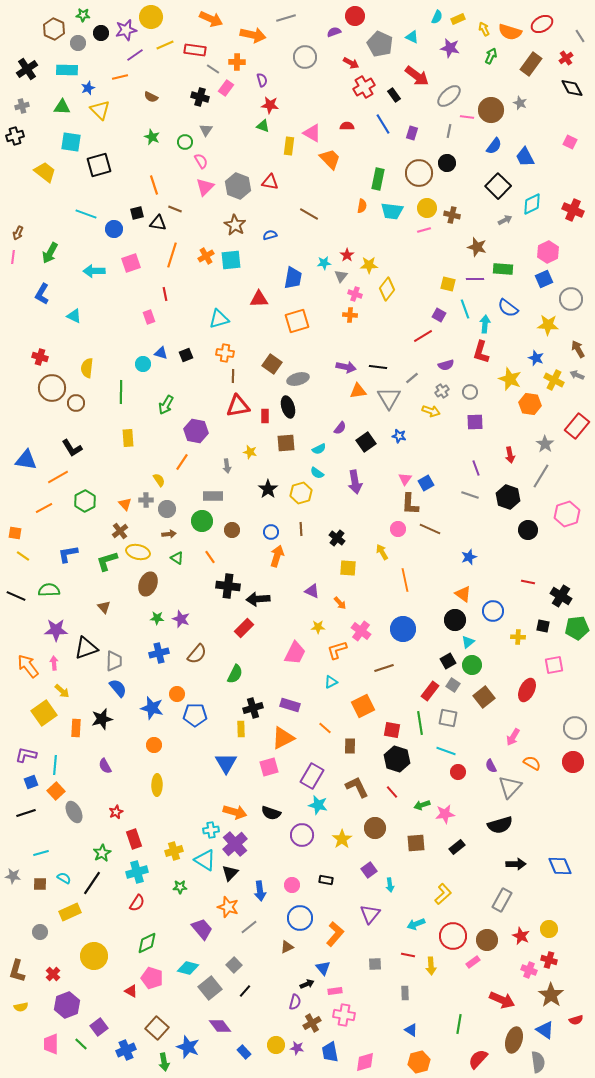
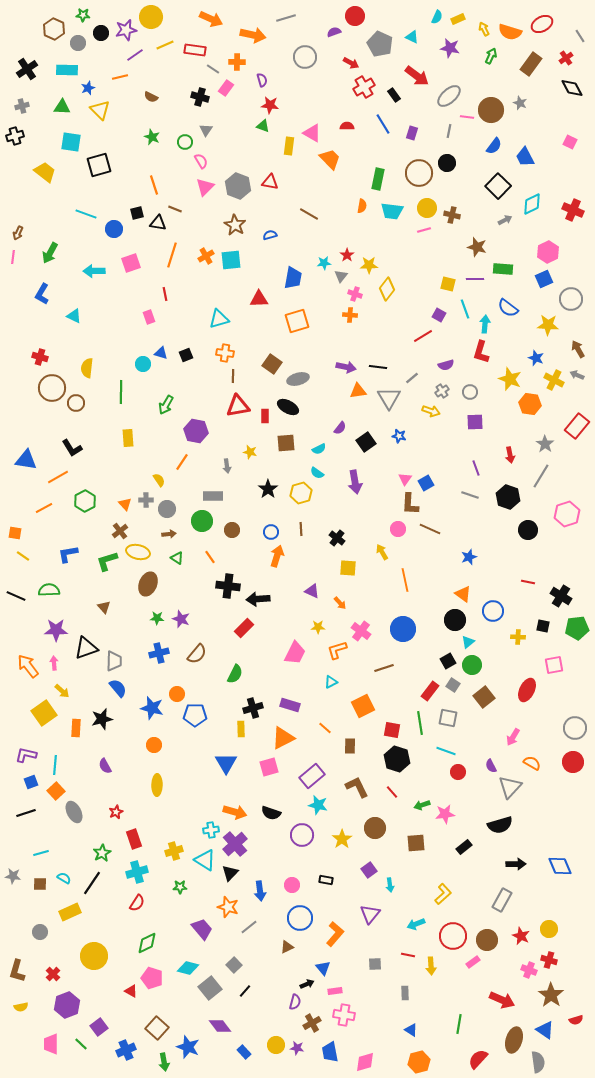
black ellipse at (288, 407): rotated 45 degrees counterclockwise
purple rectangle at (312, 776): rotated 20 degrees clockwise
black rectangle at (457, 847): moved 7 px right
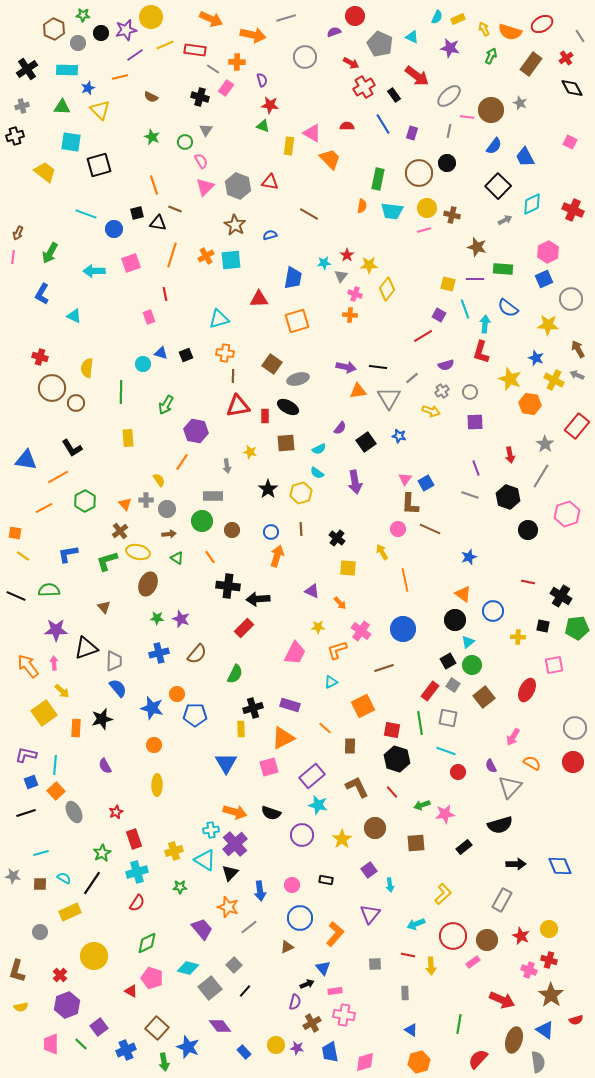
red cross at (53, 974): moved 7 px right, 1 px down
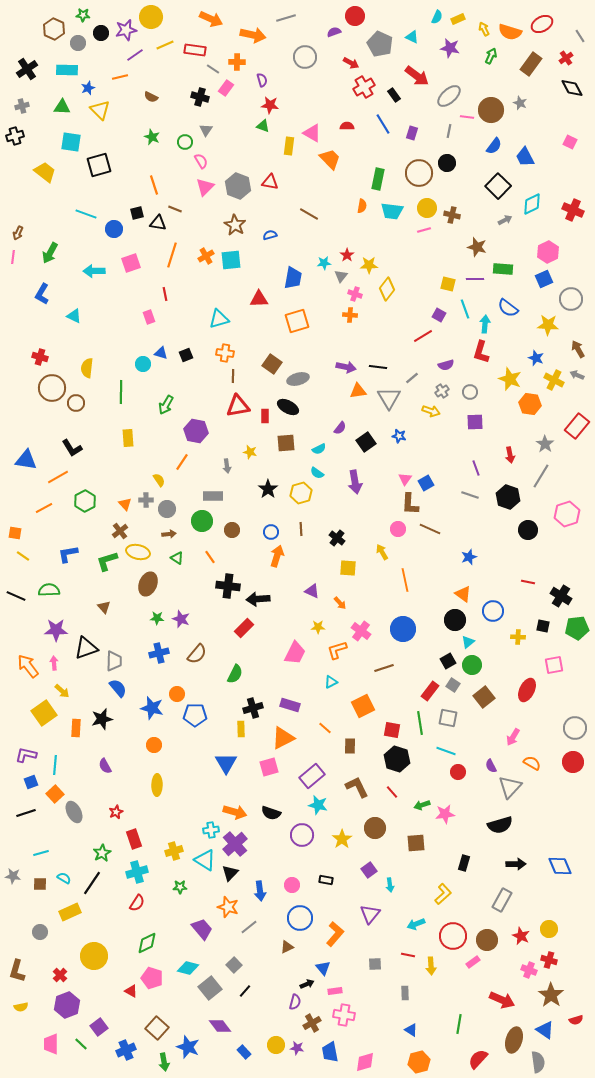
orange square at (56, 791): moved 1 px left, 3 px down
black rectangle at (464, 847): moved 16 px down; rotated 35 degrees counterclockwise
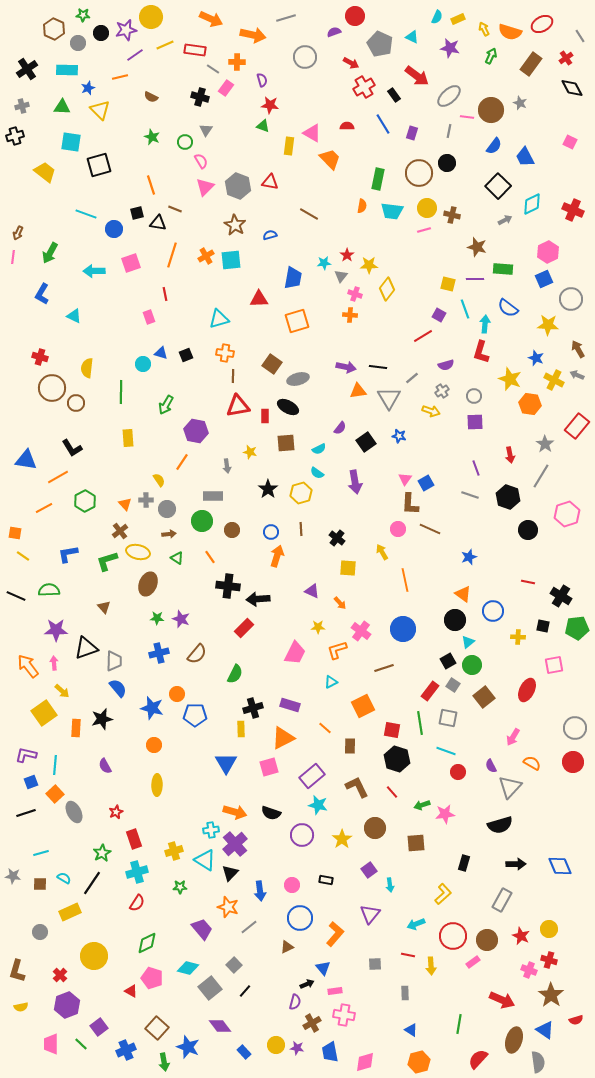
orange line at (154, 185): moved 3 px left
gray circle at (470, 392): moved 4 px right, 4 px down
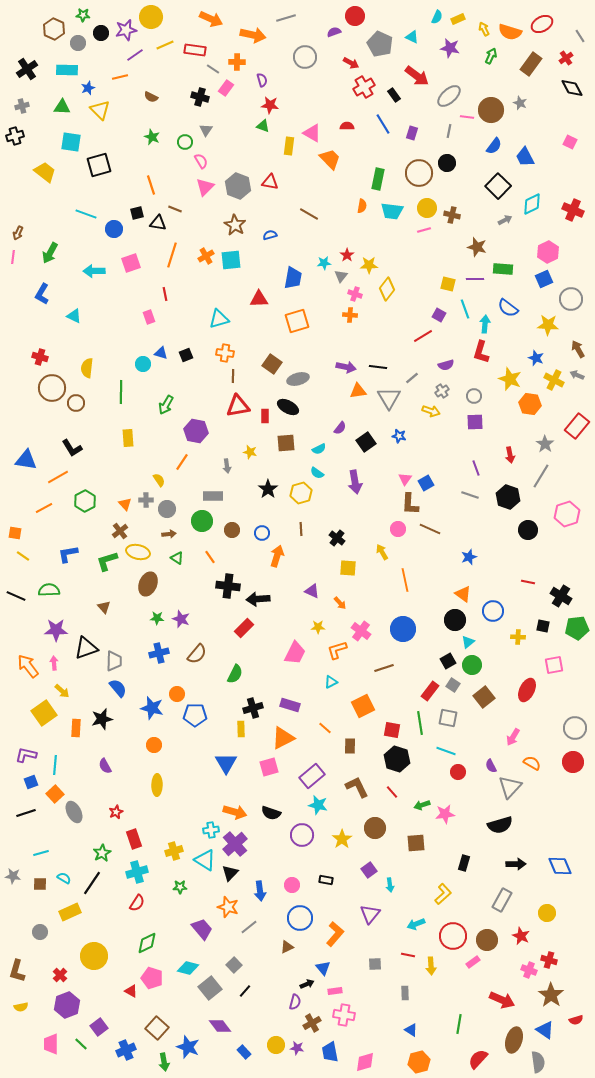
blue circle at (271, 532): moved 9 px left, 1 px down
yellow circle at (549, 929): moved 2 px left, 16 px up
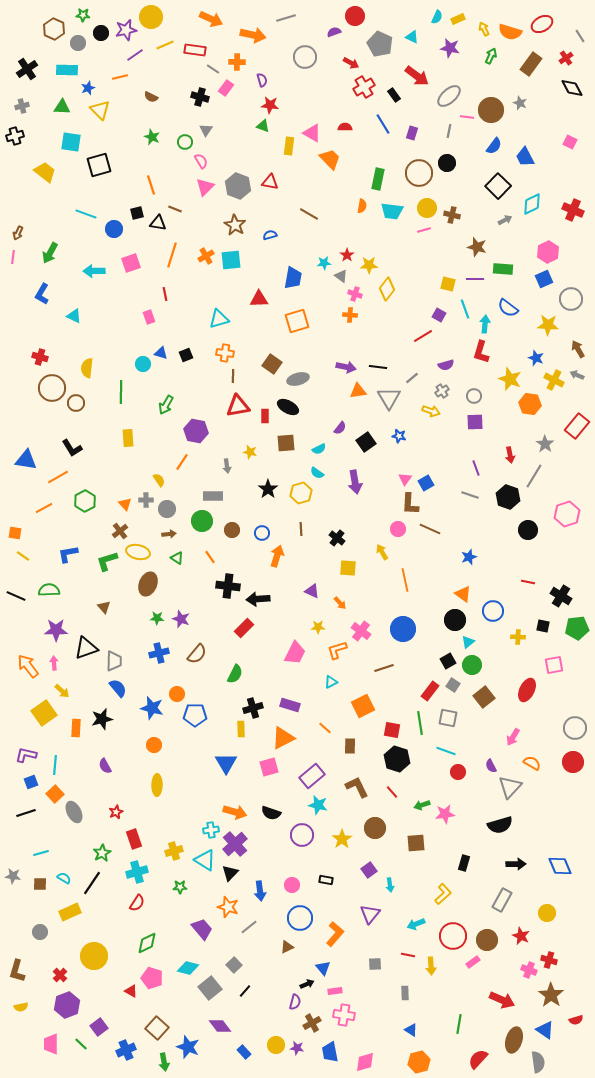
red semicircle at (347, 126): moved 2 px left, 1 px down
gray triangle at (341, 276): rotated 32 degrees counterclockwise
gray line at (541, 476): moved 7 px left
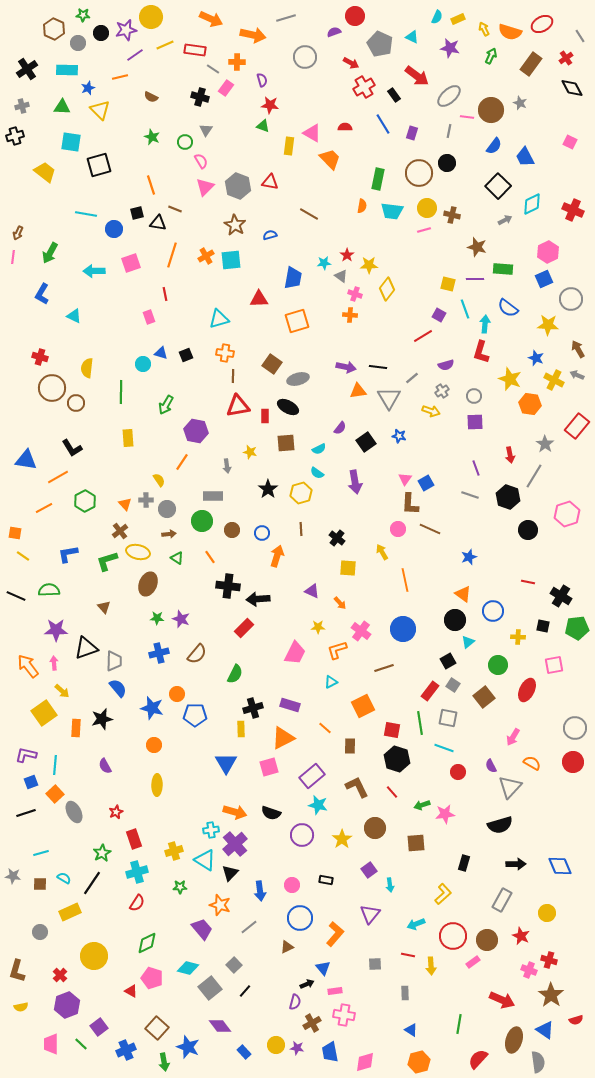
cyan line at (86, 214): rotated 10 degrees counterclockwise
green circle at (472, 665): moved 26 px right
cyan line at (446, 751): moved 2 px left, 3 px up
orange star at (228, 907): moved 8 px left, 2 px up
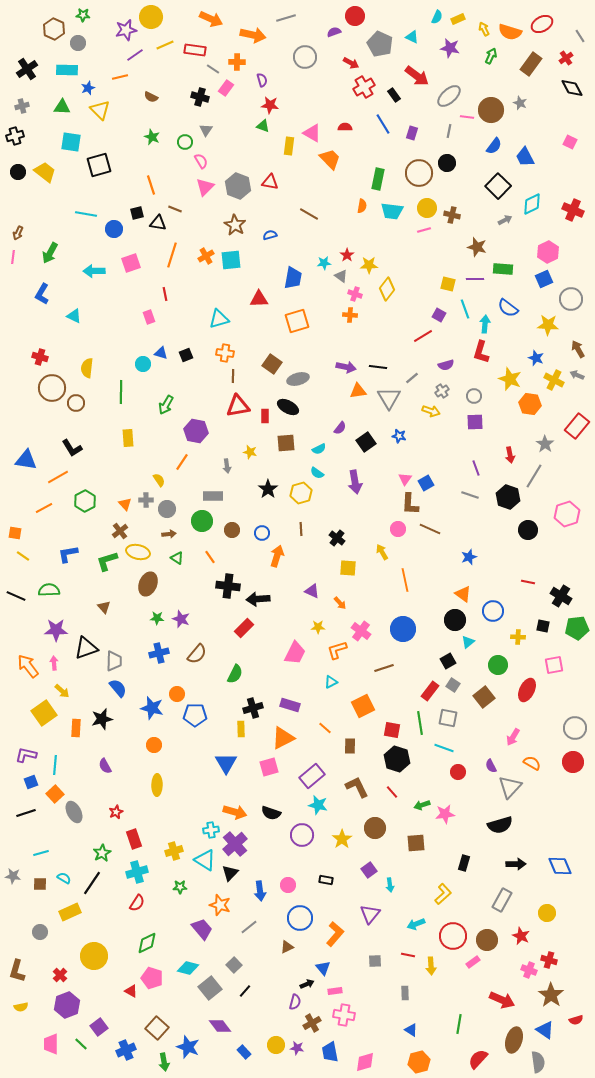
black circle at (101, 33): moved 83 px left, 139 px down
pink circle at (292, 885): moved 4 px left
gray square at (375, 964): moved 3 px up
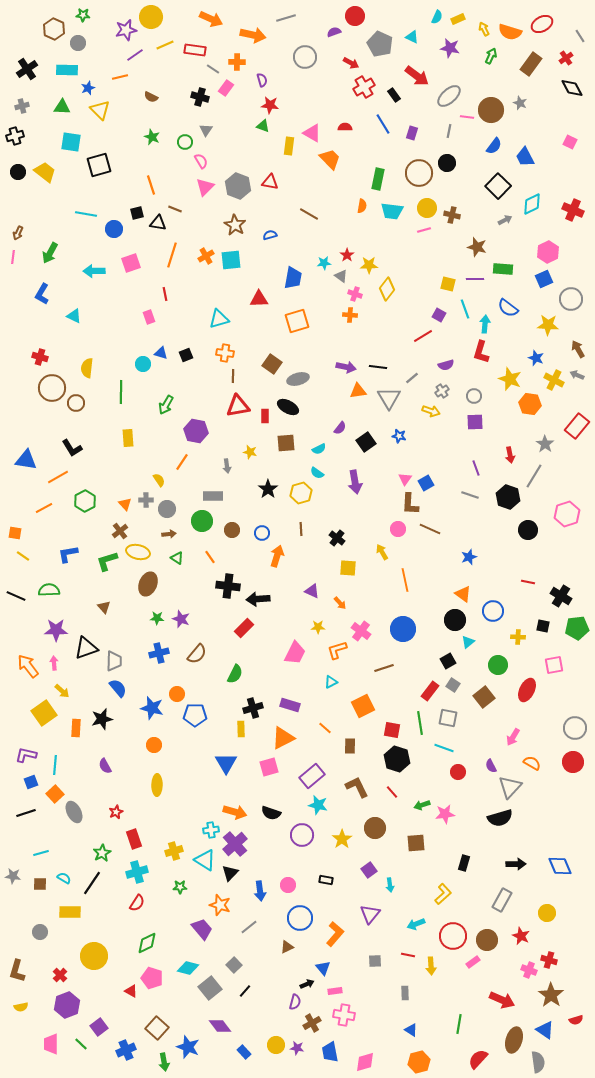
black semicircle at (500, 825): moved 7 px up
yellow rectangle at (70, 912): rotated 25 degrees clockwise
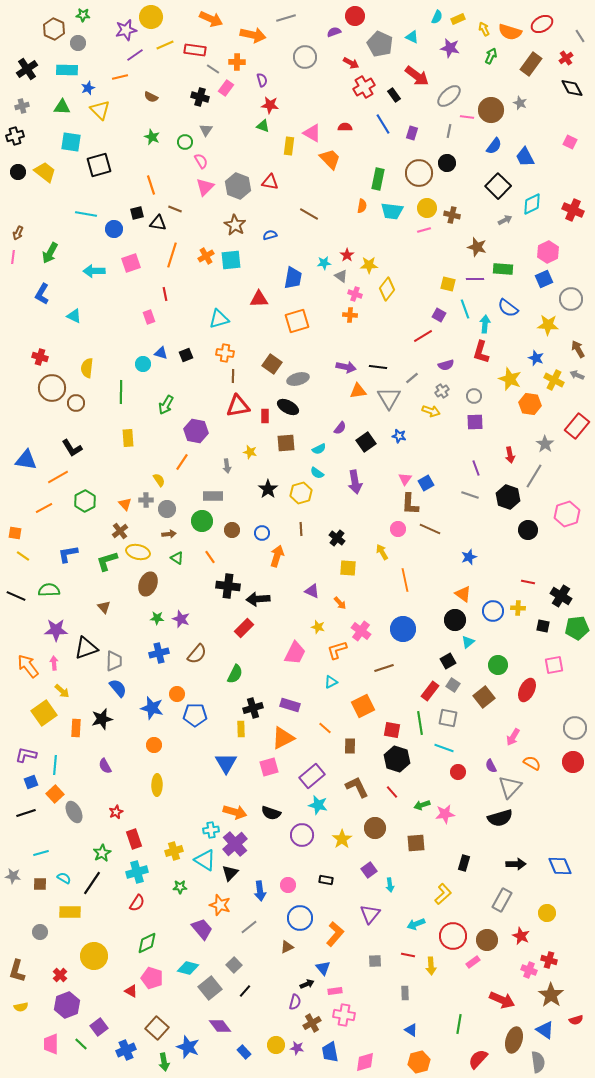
yellow star at (318, 627): rotated 16 degrees clockwise
yellow cross at (518, 637): moved 29 px up
